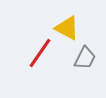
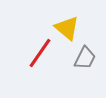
yellow triangle: rotated 12 degrees clockwise
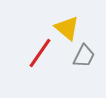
gray trapezoid: moved 1 px left, 2 px up
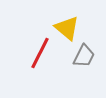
red line: rotated 8 degrees counterclockwise
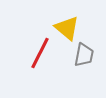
gray trapezoid: moved 1 px up; rotated 15 degrees counterclockwise
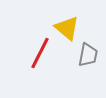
gray trapezoid: moved 4 px right
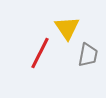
yellow triangle: rotated 16 degrees clockwise
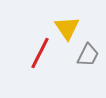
gray trapezoid: rotated 15 degrees clockwise
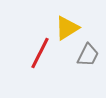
yellow triangle: rotated 32 degrees clockwise
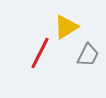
yellow triangle: moved 1 px left, 1 px up
